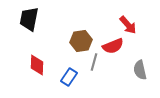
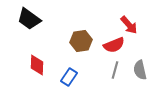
black trapezoid: rotated 65 degrees counterclockwise
red arrow: moved 1 px right
red semicircle: moved 1 px right, 1 px up
gray line: moved 21 px right, 8 px down
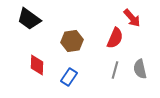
red arrow: moved 3 px right, 7 px up
brown hexagon: moved 9 px left
red semicircle: moved 1 px right, 7 px up; rotated 45 degrees counterclockwise
gray semicircle: moved 1 px up
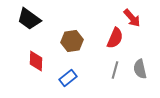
red diamond: moved 1 px left, 4 px up
blue rectangle: moved 1 px left, 1 px down; rotated 18 degrees clockwise
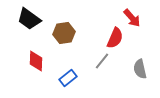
brown hexagon: moved 8 px left, 8 px up
gray line: moved 13 px left, 9 px up; rotated 24 degrees clockwise
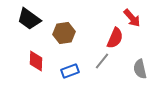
blue rectangle: moved 2 px right, 7 px up; rotated 18 degrees clockwise
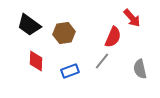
black trapezoid: moved 6 px down
red semicircle: moved 2 px left, 1 px up
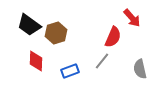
brown hexagon: moved 8 px left; rotated 10 degrees counterclockwise
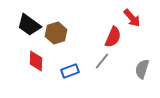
gray semicircle: moved 2 px right; rotated 30 degrees clockwise
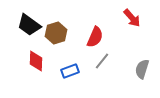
red semicircle: moved 18 px left
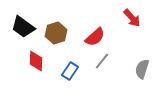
black trapezoid: moved 6 px left, 2 px down
red semicircle: rotated 25 degrees clockwise
blue rectangle: rotated 36 degrees counterclockwise
